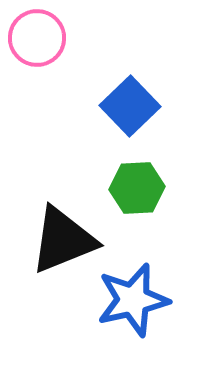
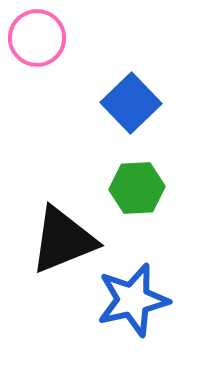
blue square: moved 1 px right, 3 px up
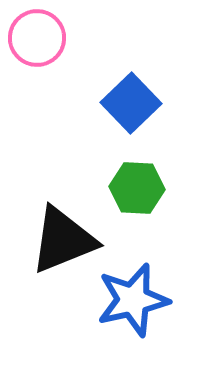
green hexagon: rotated 6 degrees clockwise
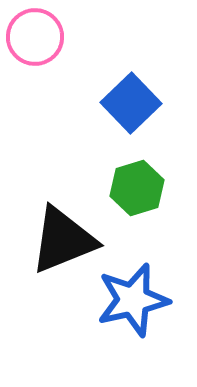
pink circle: moved 2 px left, 1 px up
green hexagon: rotated 20 degrees counterclockwise
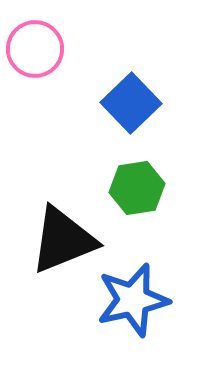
pink circle: moved 12 px down
green hexagon: rotated 8 degrees clockwise
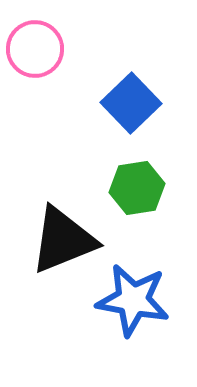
blue star: rotated 24 degrees clockwise
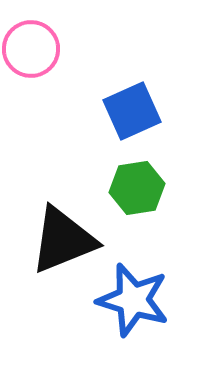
pink circle: moved 4 px left
blue square: moved 1 px right, 8 px down; rotated 20 degrees clockwise
blue star: rotated 6 degrees clockwise
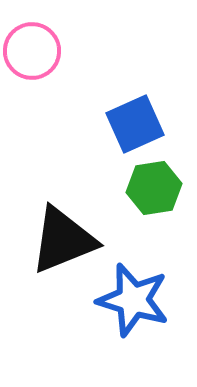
pink circle: moved 1 px right, 2 px down
blue square: moved 3 px right, 13 px down
green hexagon: moved 17 px right
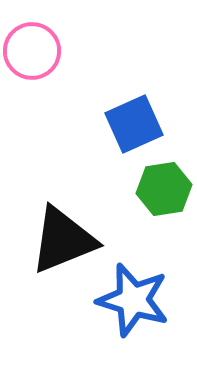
blue square: moved 1 px left
green hexagon: moved 10 px right, 1 px down
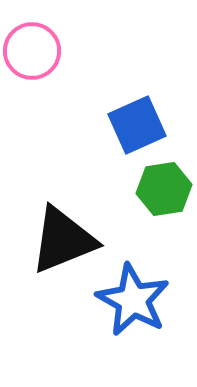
blue square: moved 3 px right, 1 px down
blue star: rotated 12 degrees clockwise
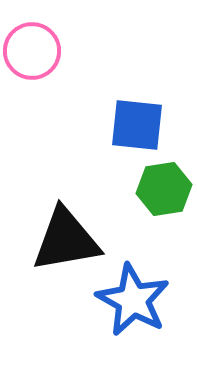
blue square: rotated 30 degrees clockwise
black triangle: moved 3 px right; rotated 12 degrees clockwise
